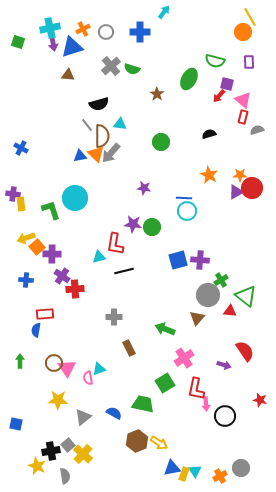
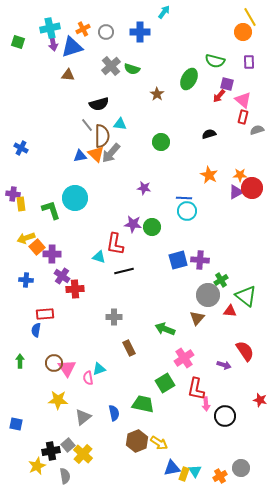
cyan triangle at (99, 257): rotated 32 degrees clockwise
blue semicircle at (114, 413): rotated 49 degrees clockwise
yellow star at (37, 466): rotated 24 degrees clockwise
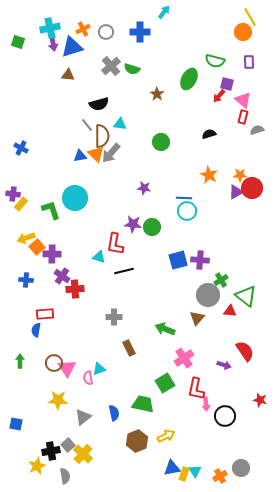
yellow rectangle at (21, 204): rotated 48 degrees clockwise
yellow arrow at (159, 443): moved 7 px right, 7 px up; rotated 60 degrees counterclockwise
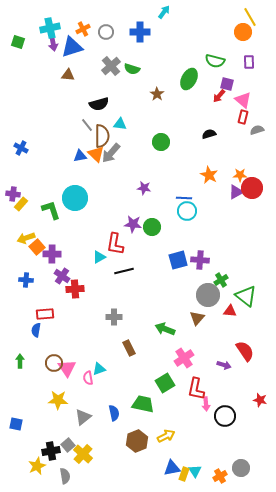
cyan triangle at (99, 257): rotated 48 degrees counterclockwise
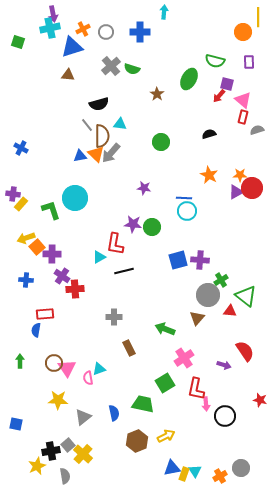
cyan arrow at (164, 12): rotated 32 degrees counterclockwise
yellow line at (250, 17): moved 8 px right; rotated 30 degrees clockwise
purple arrow at (53, 43): moved 29 px up
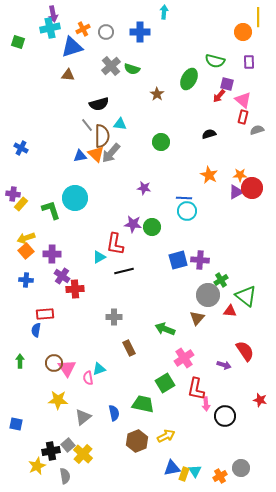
orange square at (37, 247): moved 11 px left, 4 px down
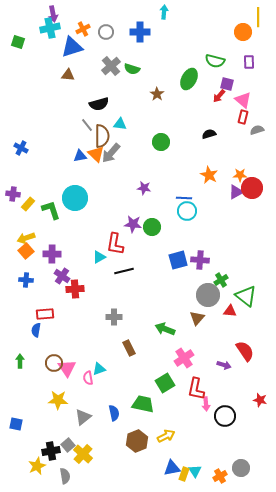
yellow rectangle at (21, 204): moved 7 px right
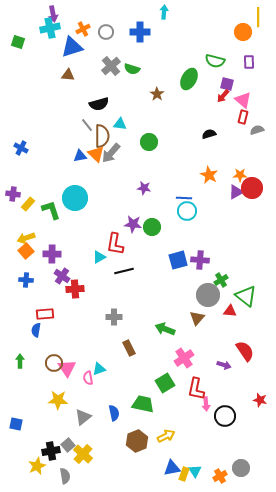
red arrow at (219, 96): moved 4 px right
green circle at (161, 142): moved 12 px left
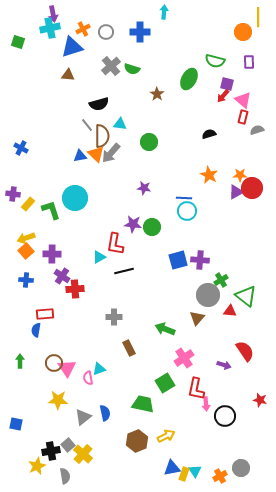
blue semicircle at (114, 413): moved 9 px left
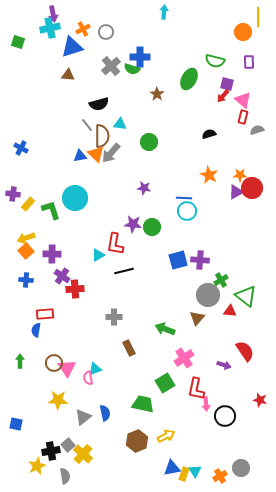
blue cross at (140, 32): moved 25 px down
cyan triangle at (99, 257): moved 1 px left, 2 px up
cyan triangle at (99, 369): moved 4 px left
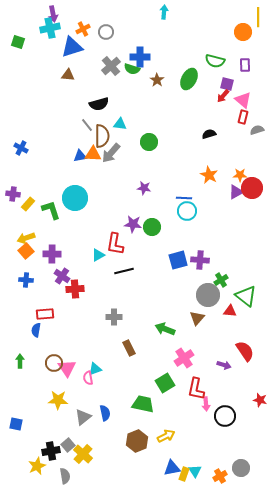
purple rectangle at (249, 62): moved 4 px left, 3 px down
brown star at (157, 94): moved 14 px up
orange triangle at (96, 154): moved 3 px left; rotated 42 degrees counterclockwise
